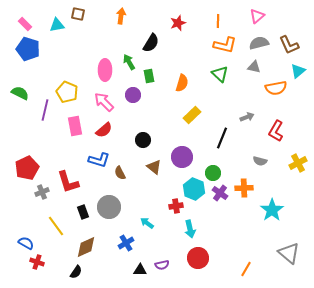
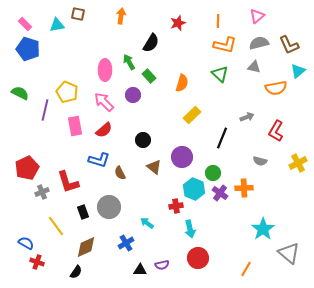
green rectangle at (149, 76): rotated 32 degrees counterclockwise
cyan star at (272, 210): moved 9 px left, 19 px down
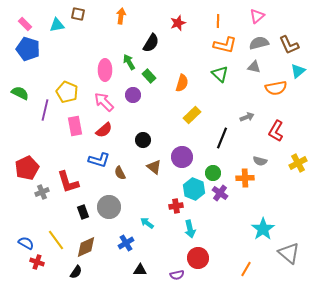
orange cross at (244, 188): moved 1 px right, 10 px up
yellow line at (56, 226): moved 14 px down
purple semicircle at (162, 265): moved 15 px right, 10 px down
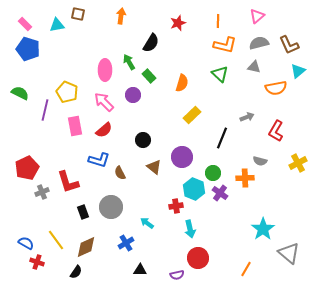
gray circle at (109, 207): moved 2 px right
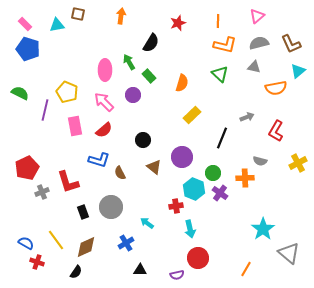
brown L-shape at (289, 45): moved 2 px right, 1 px up
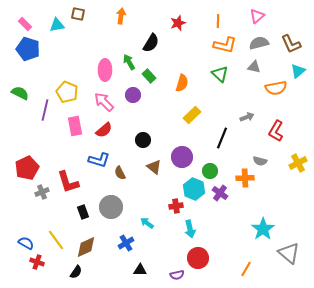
green circle at (213, 173): moved 3 px left, 2 px up
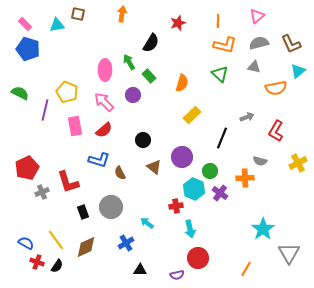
orange arrow at (121, 16): moved 1 px right, 2 px up
gray triangle at (289, 253): rotated 20 degrees clockwise
black semicircle at (76, 272): moved 19 px left, 6 px up
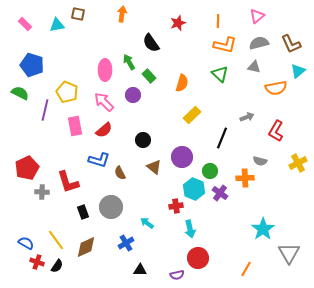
black semicircle at (151, 43): rotated 114 degrees clockwise
blue pentagon at (28, 49): moved 4 px right, 16 px down
gray cross at (42, 192): rotated 24 degrees clockwise
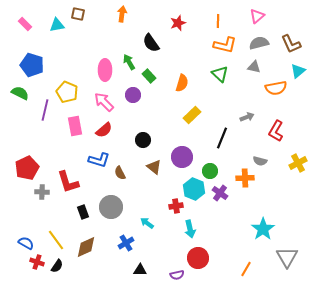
gray triangle at (289, 253): moved 2 px left, 4 px down
